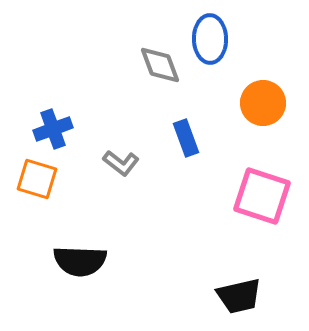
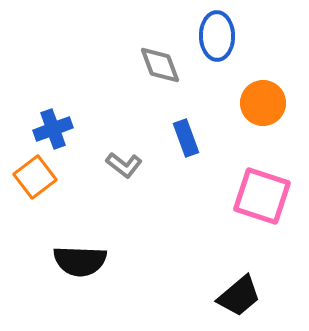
blue ellipse: moved 7 px right, 3 px up
gray L-shape: moved 3 px right, 2 px down
orange square: moved 2 px left, 2 px up; rotated 36 degrees clockwise
black trapezoid: rotated 27 degrees counterclockwise
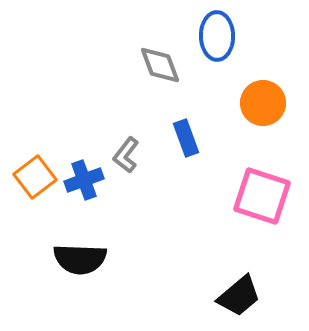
blue cross: moved 31 px right, 51 px down
gray L-shape: moved 2 px right, 10 px up; rotated 90 degrees clockwise
black semicircle: moved 2 px up
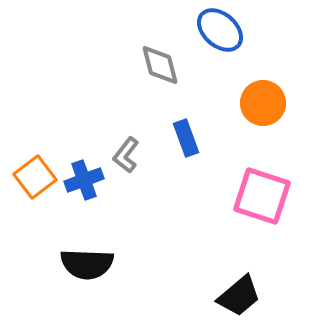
blue ellipse: moved 3 px right, 6 px up; rotated 48 degrees counterclockwise
gray diamond: rotated 6 degrees clockwise
black semicircle: moved 7 px right, 5 px down
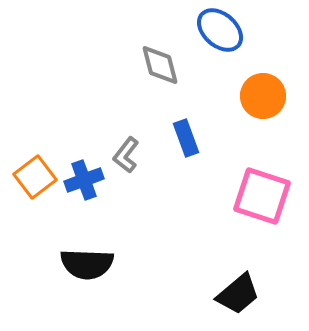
orange circle: moved 7 px up
black trapezoid: moved 1 px left, 2 px up
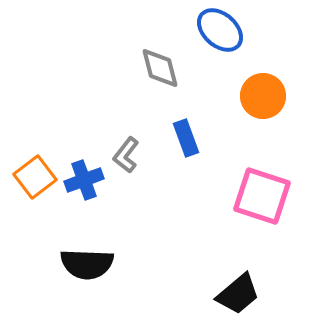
gray diamond: moved 3 px down
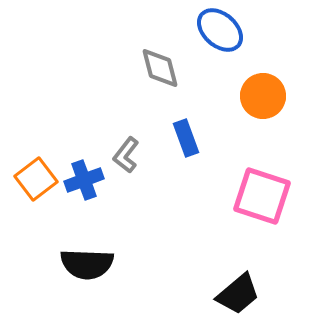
orange square: moved 1 px right, 2 px down
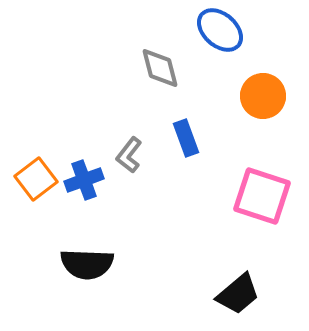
gray L-shape: moved 3 px right
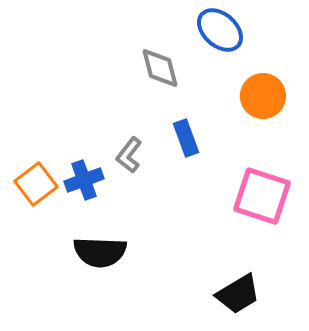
orange square: moved 5 px down
black semicircle: moved 13 px right, 12 px up
black trapezoid: rotated 9 degrees clockwise
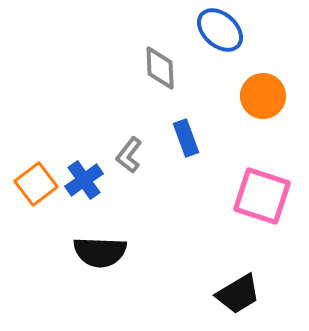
gray diamond: rotated 12 degrees clockwise
blue cross: rotated 15 degrees counterclockwise
